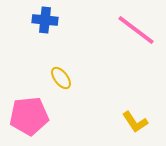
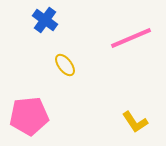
blue cross: rotated 30 degrees clockwise
pink line: moved 5 px left, 8 px down; rotated 60 degrees counterclockwise
yellow ellipse: moved 4 px right, 13 px up
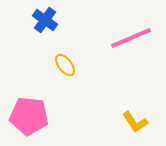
pink pentagon: rotated 12 degrees clockwise
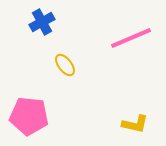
blue cross: moved 3 px left, 2 px down; rotated 25 degrees clockwise
yellow L-shape: moved 2 px down; rotated 44 degrees counterclockwise
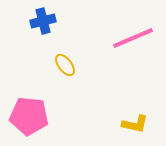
blue cross: moved 1 px right, 1 px up; rotated 15 degrees clockwise
pink line: moved 2 px right
